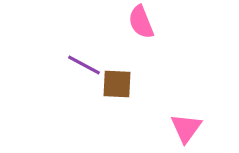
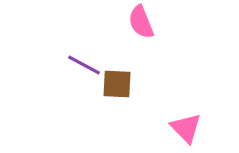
pink triangle: rotated 20 degrees counterclockwise
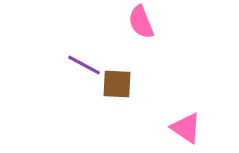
pink triangle: rotated 12 degrees counterclockwise
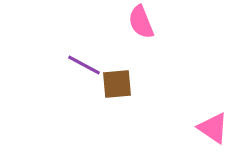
brown square: rotated 8 degrees counterclockwise
pink triangle: moved 27 px right
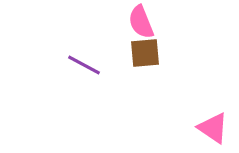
brown square: moved 28 px right, 31 px up
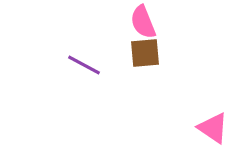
pink semicircle: moved 2 px right
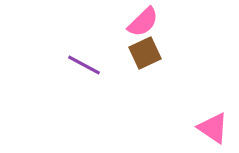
pink semicircle: rotated 112 degrees counterclockwise
brown square: rotated 20 degrees counterclockwise
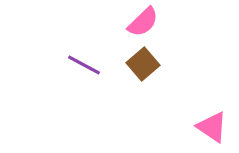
brown square: moved 2 px left, 11 px down; rotated 16 degrees counterclockwise
pink triangle: moved 1 px left, 1 px up
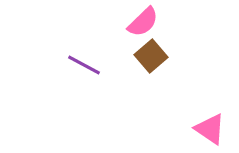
brown square: moved 8 px right, 8 px up
pink triangle: moved 2 px left, 2 px down
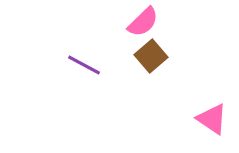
pink triangle: moved 2 px right, 10 px up
